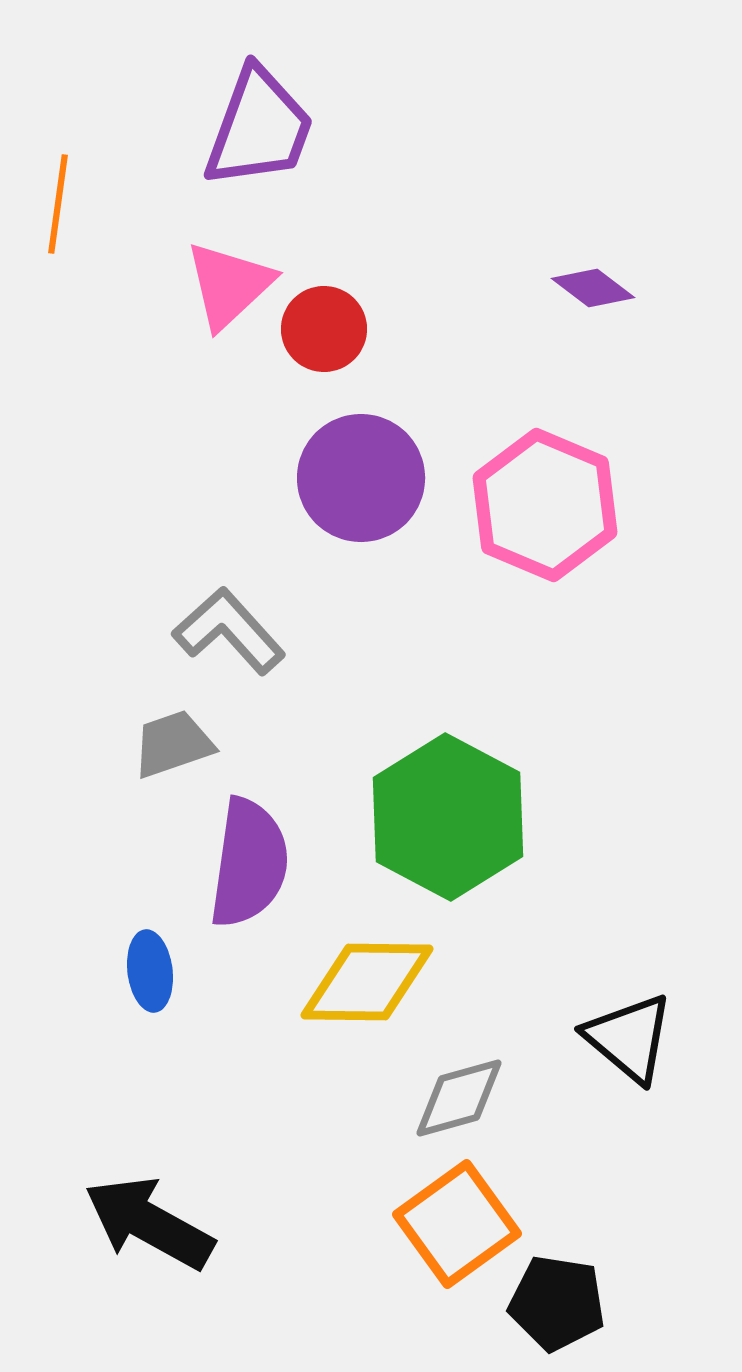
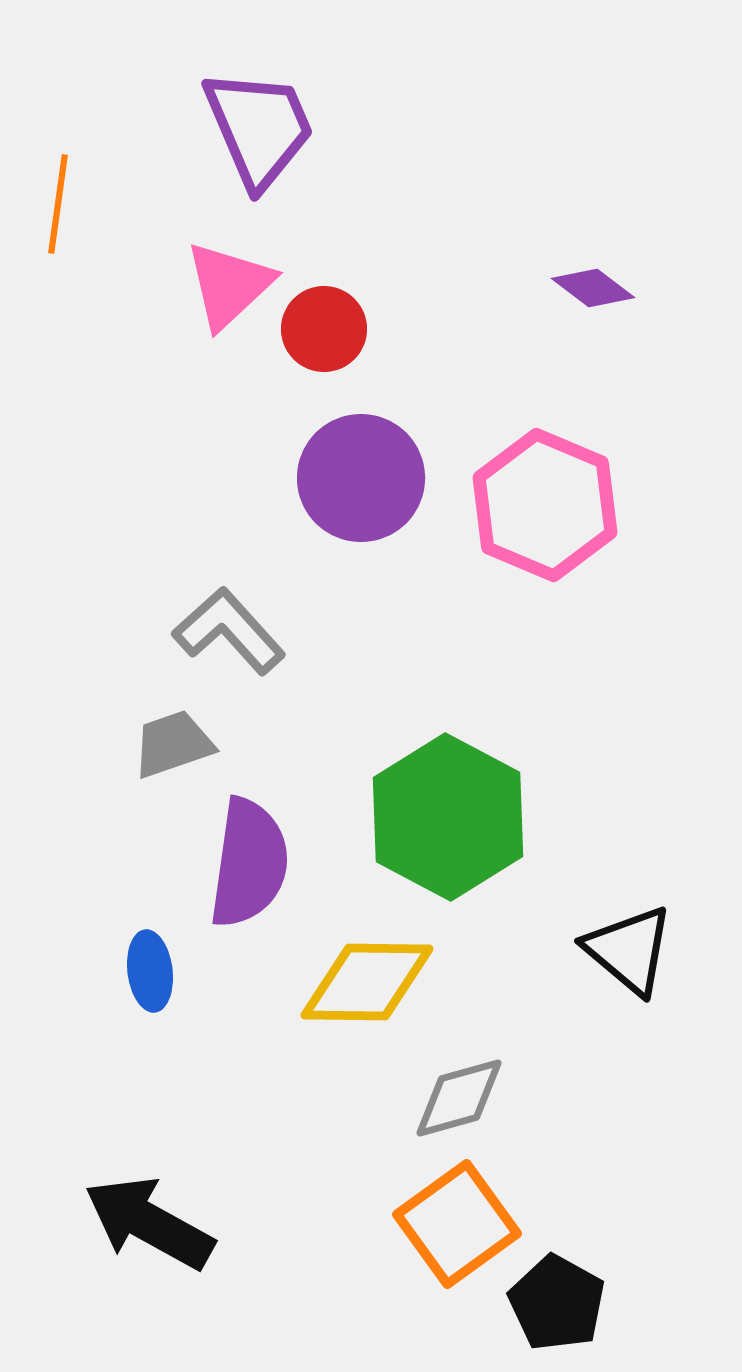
purple trapezoid: rotated 43 degrees counterclockwise
black triangle: moved 88 px up
black pentagon: rotated 20 degrees clockwise
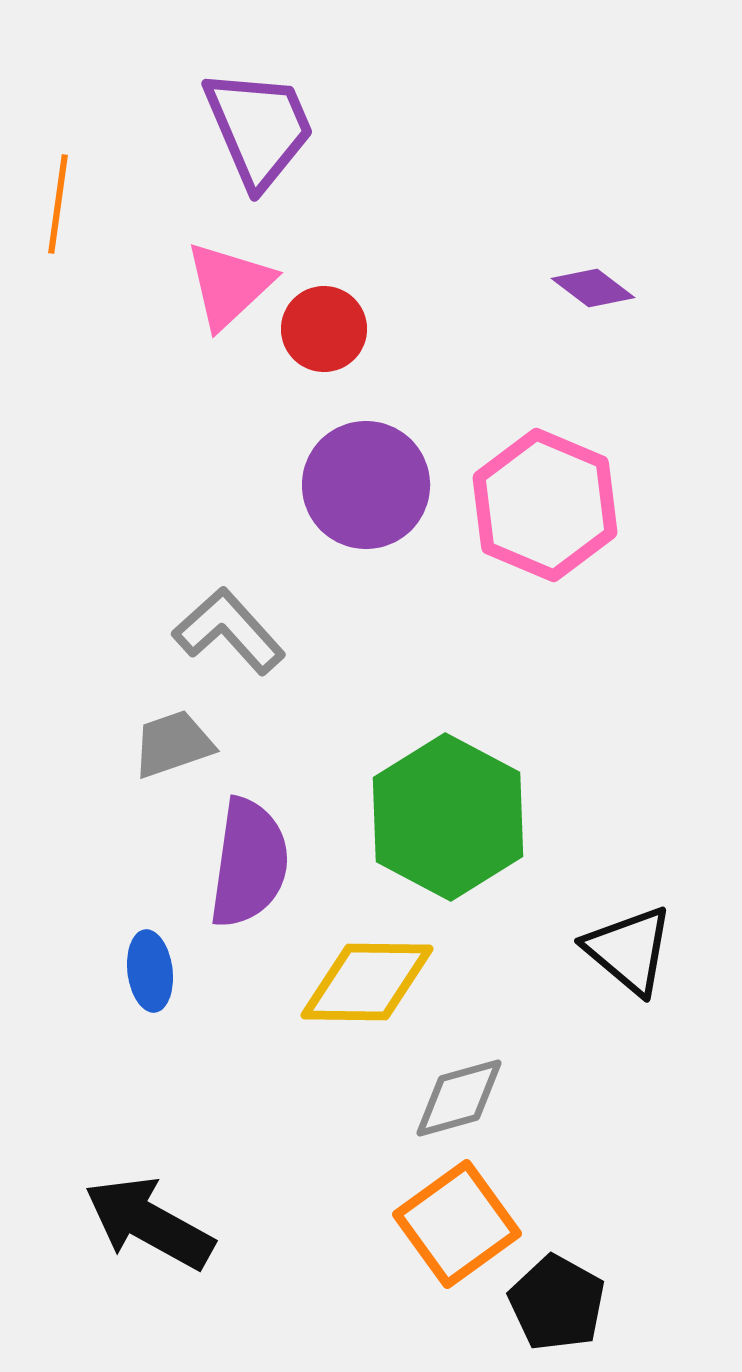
purple circle: moved 5 px right, 7 px down
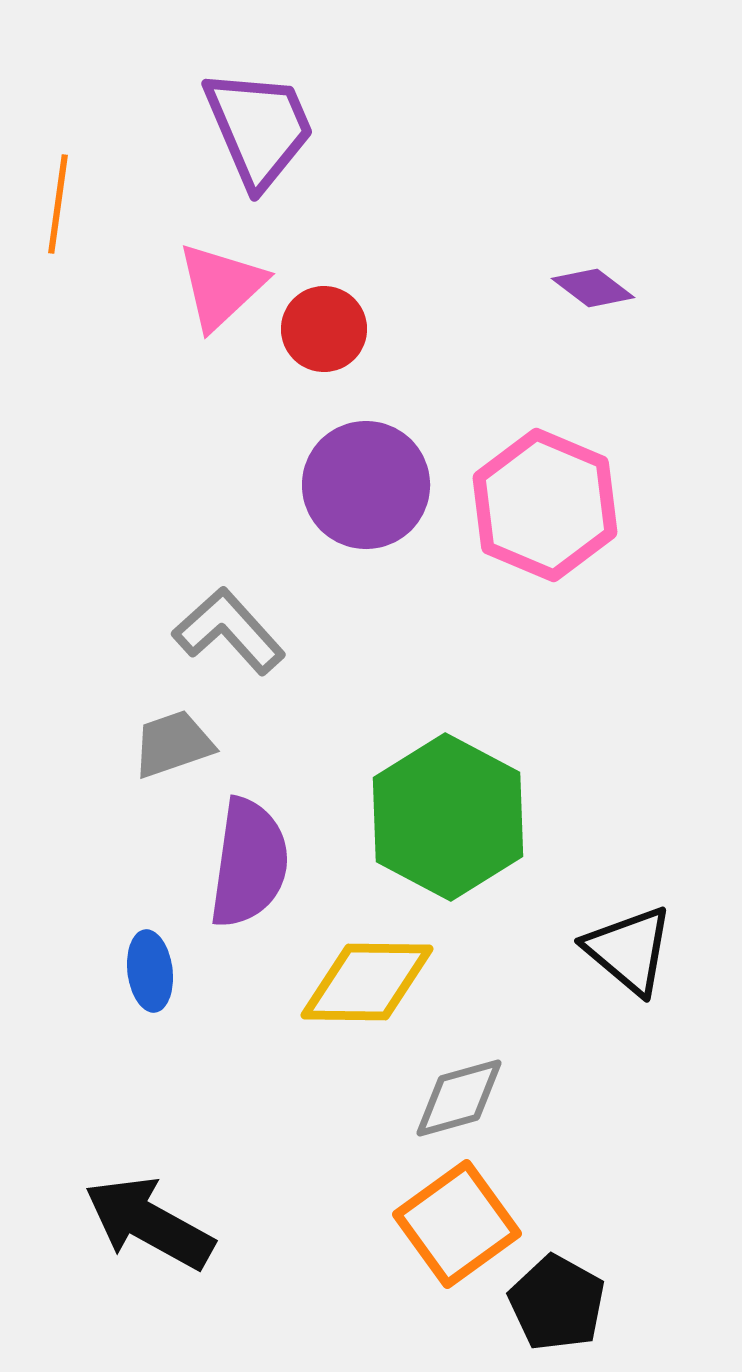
pink triangle: moved 8 px left, 1 px down
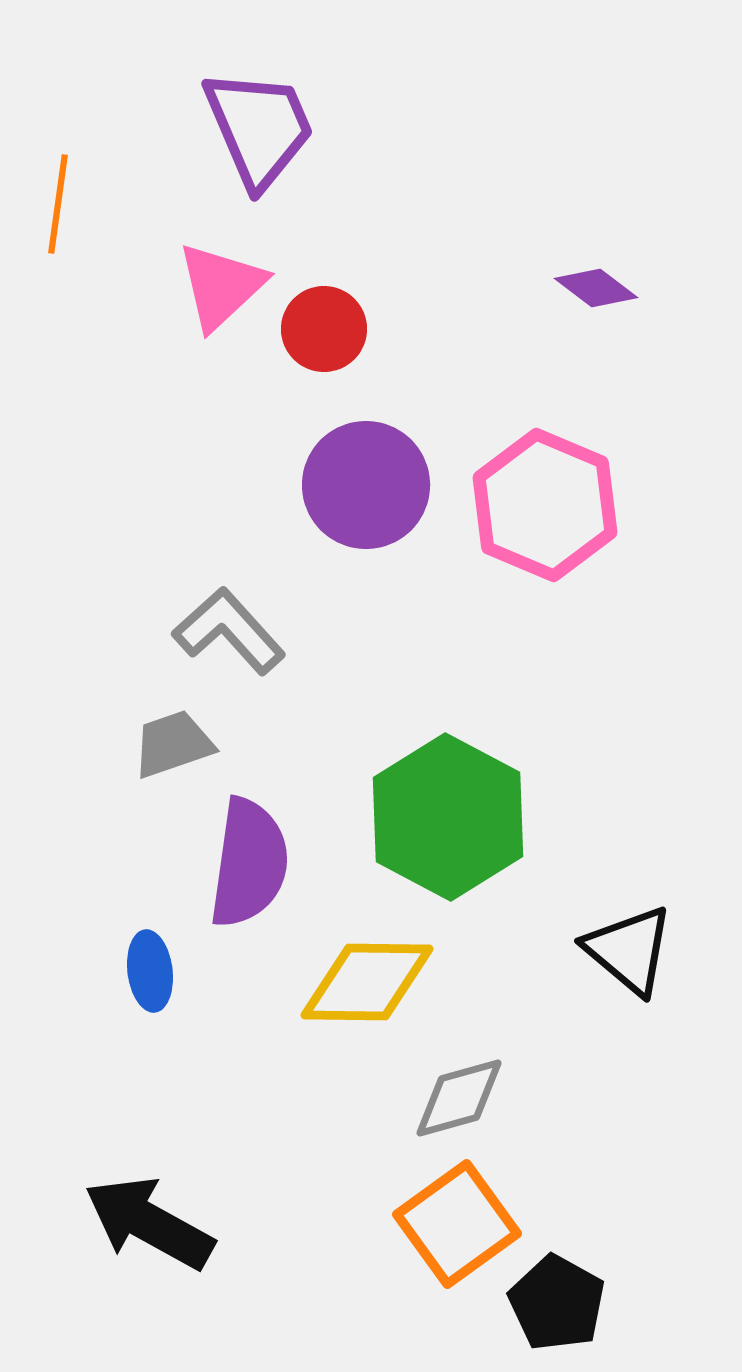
purple diamond: moved 3 px right
